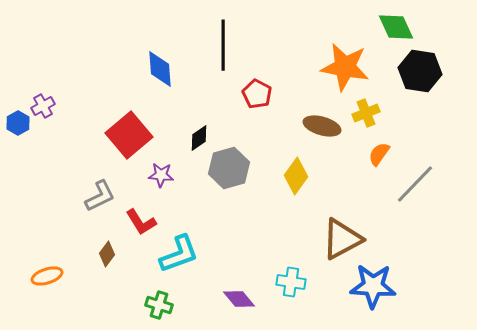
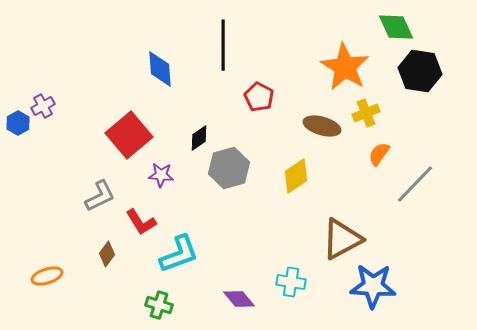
orange star: rotated 21 degrees clockwise
red pentagon: moved 2 px right, 3 px down
yellow diamond: rotated 21 degrees clockwise
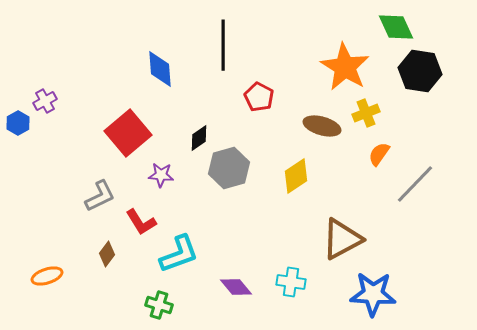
purple cross: moved 2 px right, 5 px up
red square: moved 1 px left, 2 px up
blue star: moved 8 px down
purple diamond: moved 3 px left, 12 px up
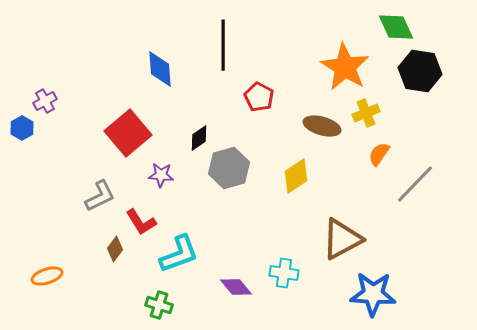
blue hexagon: moved 4 px right, 5 px down
brown diamond: moved 8 px right, 5 px up
cyan cross: moved 7 px left, 9 px up
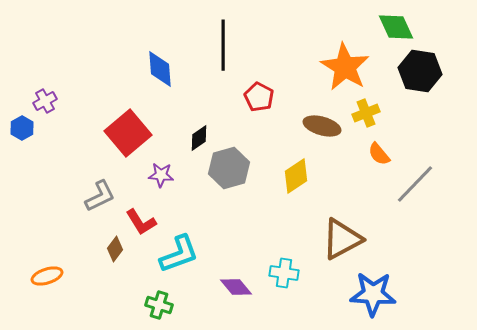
orange semicircle: rotated 75 degrees counterclockwise
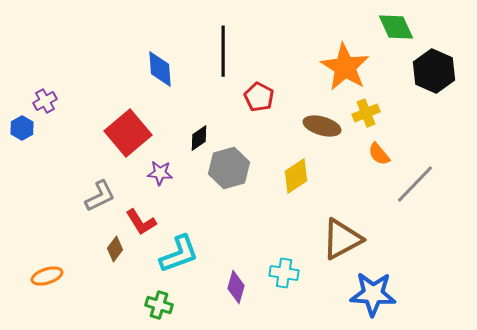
black line: moved 6 px down
black hexagon: moved 14 px right; rotated 15 degrees clockwise
purple star: moved 1 px left, 2 px up
purple diamond: rotated 56 degrees clockwise
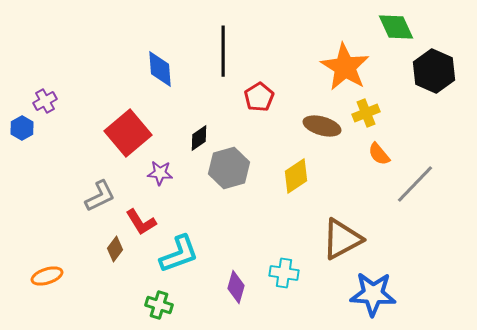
red pentagon: rotated 12 degrees clockwise
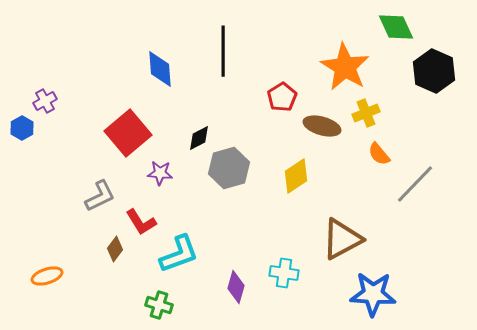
red pentagon: moved 23 px right
black diamond: rotated 8 degrees clockwise
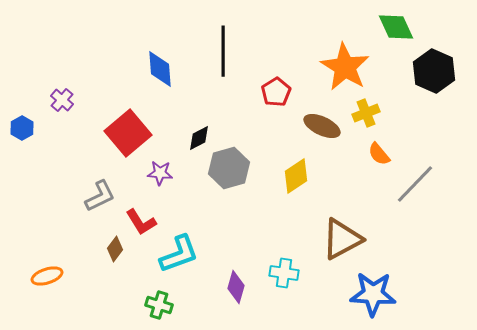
red pentagon: moved 6 px left, 5 px up
purple cross: moved 17 px right, 1 px up; rotated 20 degrees counterclockwise
brown ellipse: rotated 9 degrees clockwise
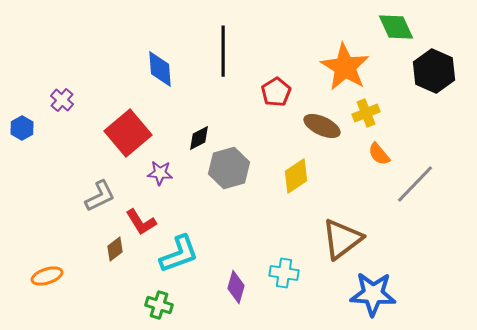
brown triangle: rotated 9 degrees counterclockwise
brown diamond: rotated 15 degrees clockwise
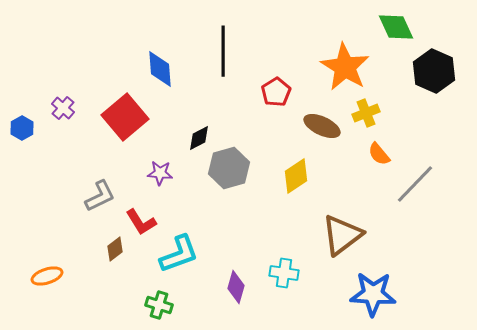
purple cross: moved 1 px right, 8 px down
red square: moved 3 px left, 16 px up
brown triangle: moved 4 px up
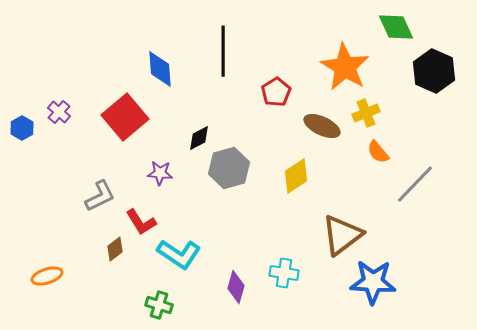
purple cross: moved 4 px left, 4 px down
orange semicircle: moved 1 px left, 2 px up
cyan L-shape: rotated 54 degrees clockwise
blue star: moved 12 px up
